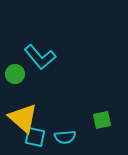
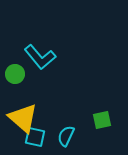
cyan semicircle: moved 1 px right, 1 px up; rotated 120 degrees clockwise
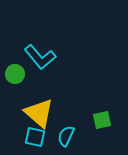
yellow triangle: moved 16 px right, 5 px up
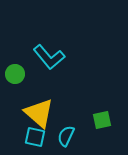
cyan L-shape: moved 9 px right
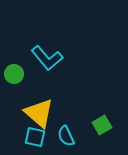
cyan L-shape: moved 2 px left, 1 px down
green circle: moved 1 px left
green square: moved 5 px down; rotated 18 degrees counterclockwise
cyan semicircle: rotated 50 degrees counterclockwise
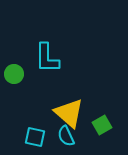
cyan L-shape: rotated 40 degrees clockwise
yellow triangle: moved 30 px right
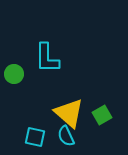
green square: moved 10 px up
